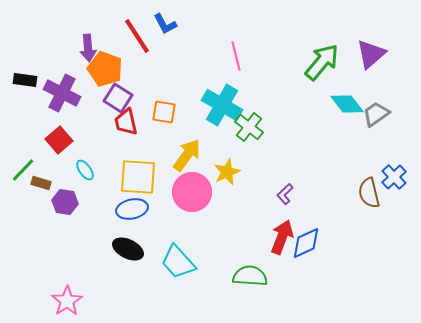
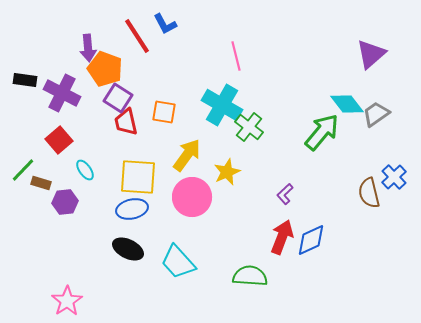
green arrow: moved 70 px down
pink circle: moved 5 px down
purple hexagon: rotated 15 degrees counterclockwise
blue diamond: moved 5 px right, 3 px up
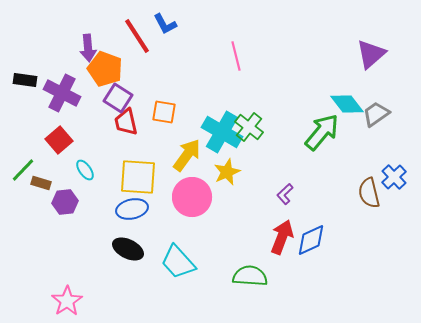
cyan cross: moved 27 px down
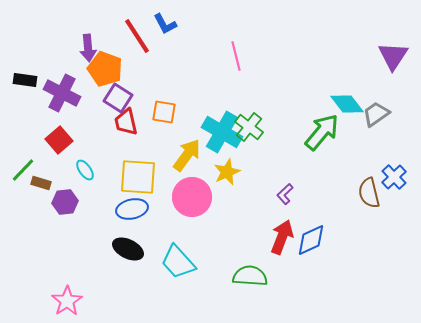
purple triangle: moved 22 px right, 2 px down; rotated 16 degrees counterclockwise
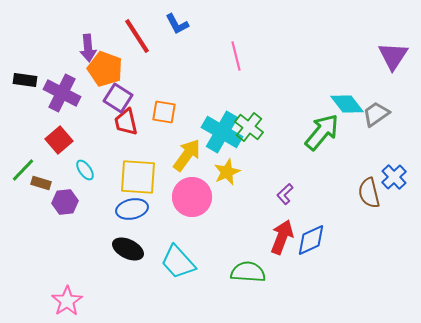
blue L-shape: moved 12 px right
green semicircle: moved 2 px left, 4 px up
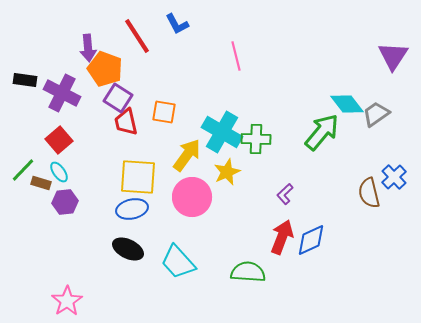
green cross: moved 7 px right, 12 px down; rotated 36 degrees counterclockwise
cyan ellipse: moved 26 px left, 2 px down
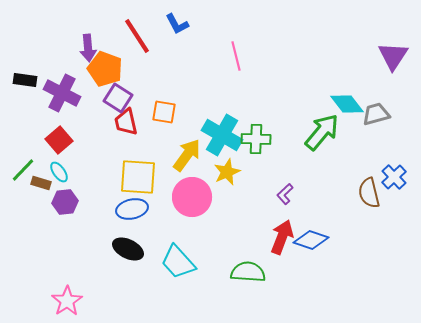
gray trapezoid: rotated 20 degrees clockwise
cyan cross: moved 3 px down
blue diamond: rotated 44 degrees clockwise
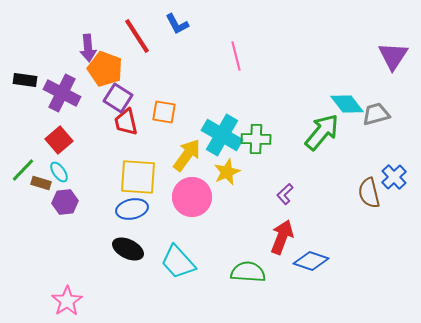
blue diamond: moved 21 px down
